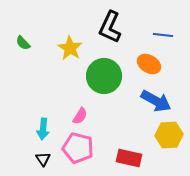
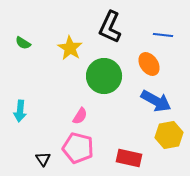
green semicircle: rotated 14 degrees counterclockwise
orange ellipse: rotated 25 degrees clockwise
cyan arrow: moved 23 px left, 18 px up
yellow hexagon: rotated 8 degrees counterclockwise
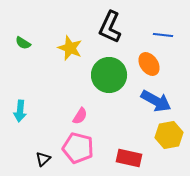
yellow star: rotated 10 degrees counterclockwise
green circle: moved 5 px right, 1 px up
black triangle: rotated 21 degrees clockwise
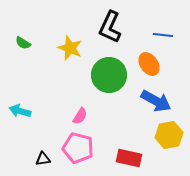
cyan arrow: rotated 100 degrees clockwise
black triangle: rotated 35 degrees clockwise
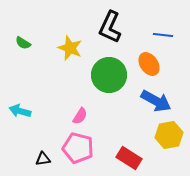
red rectangle: rotated 20 degrees clockwise
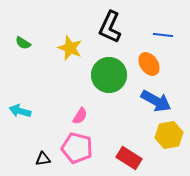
pink pentagon: moved 1 px left
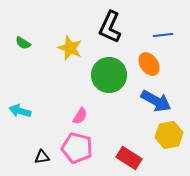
blue line: rotated 12 degrees counterclockwise
black triangle: moved 1 px left, 2 px up
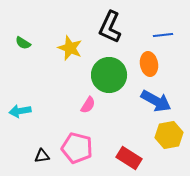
orange ellipse: rotated 25 degrees clockwise
cyan arrow: rotated 25 degrees counterclockwise
pink semicircle: moved 8 px right, 11 px up
black triangle: moved 1 px up
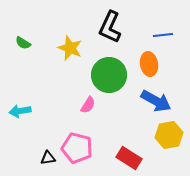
black triangle: moved 6 px right, 2 px down
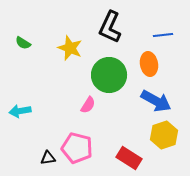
yellow hexagon: moved 5 px left; rotated 8 degrees counterclockwise
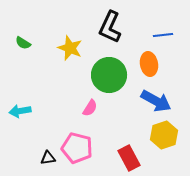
pink semicircle: moved 2 px right, 3 px down
red rectangle: rotated 30 degrees clockwise
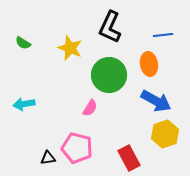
cyan arrow: moved 4 px right, 7 px up
yellow hexagon: moved 1 px right, 1 px up
